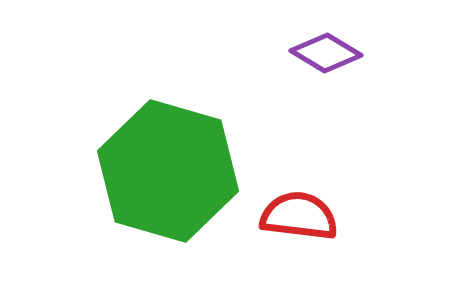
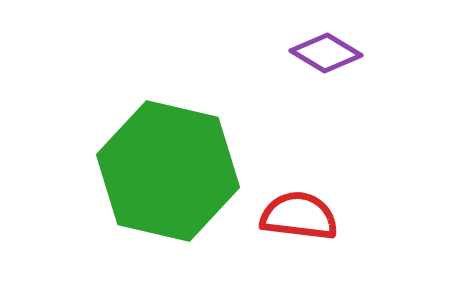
green hexagon: rotated 3 degrees counterclockwise
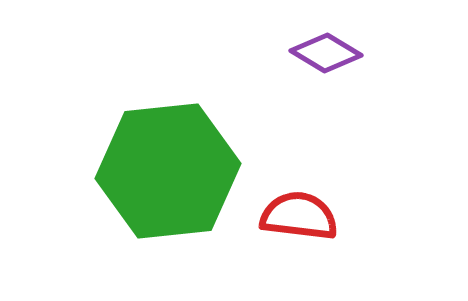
green hexagon: rotated 19 degrees counterclockwise
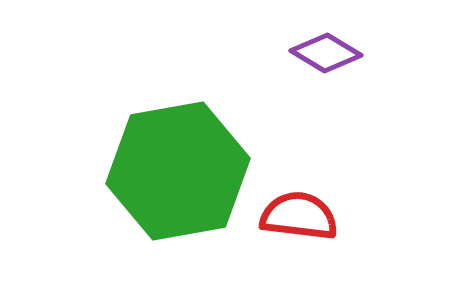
green hexagon: moved 10 px right; rotated 4 degrees counterclockwise
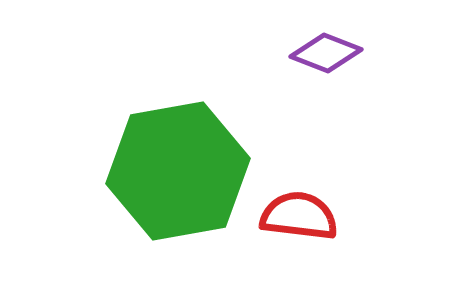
purple diamond: rotated 10 degrees counterclockwise
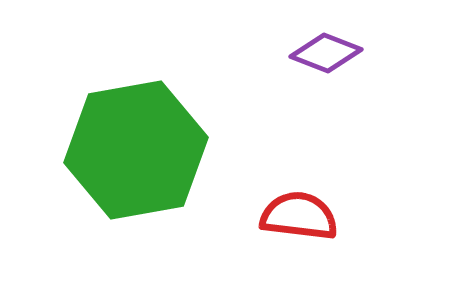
green hexagon: moved 42 px left, 21 px up
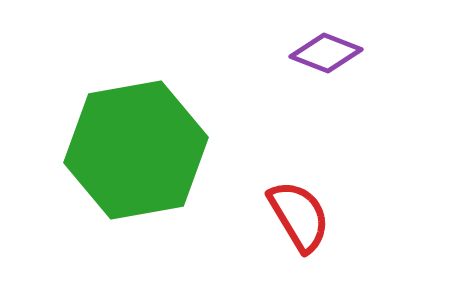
red semicircle: rotated 52 degrees clockwise
